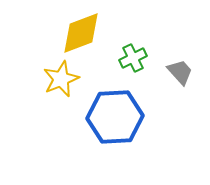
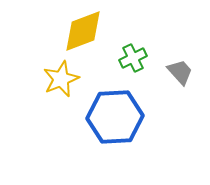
yellow diamond: moved 2 px right, 2 px up
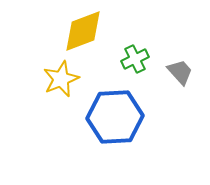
green cross: moved 2 px right, 1 px down
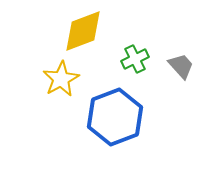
gray trapezoid: moved 1 px right, 6 px up
yellow star: rotated 6 degrees counterclockwise
blue hexagon: rotated 18 degrees counterclockwise
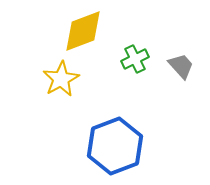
blue hexagon: moved 29 px down
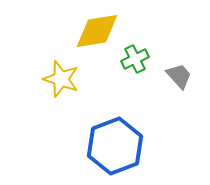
yellow diamond: moved 14 px right; rotated 12 degrees clockwise
gray trapezoid: moved 2 px left, 10 px down
yellow star: rotated 24 degrees counterclockwise
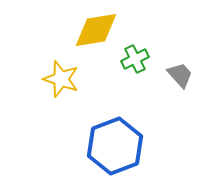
yellow diamond: moved 1 px left, 1 px up
gray trapezoid: moved 1 px right, 1 px up
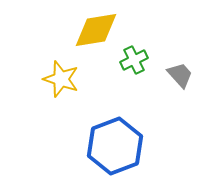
green cross: moved 1 px left, 1 px down
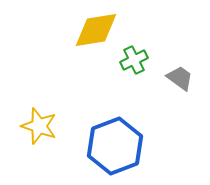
gray trapezoid: moved 3 px down; rotated 12 degrees counterclockwise
yellow star: moved 22 px left, 47 px down
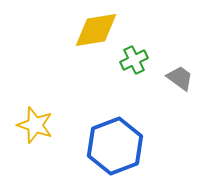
yellow star: moved 4 px left, 1 px up
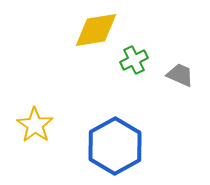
gray trapezoid: moved 3 px up; rotated 12 degrees counterclockwise
yellow star: rotated 15 degrees clockwise
blue hexagon: rotated 8 degrees counterclockwise
